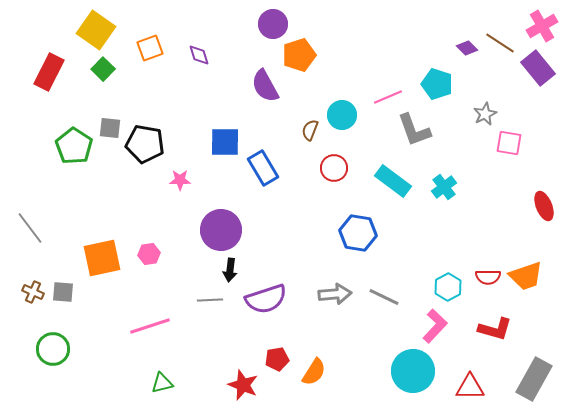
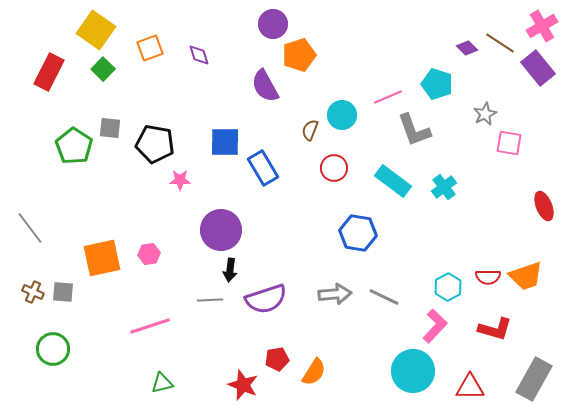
black pentagon at (145, 144): moved 10 px right
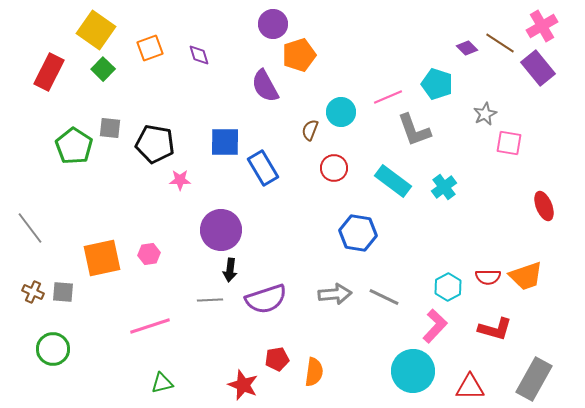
cyan circle at (342, 115): moved 1 px left, 3 px up
orange semicircle at (314, 372): rotated 24 degrees counterclockwise
